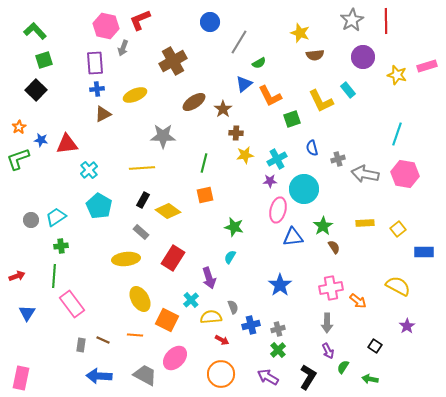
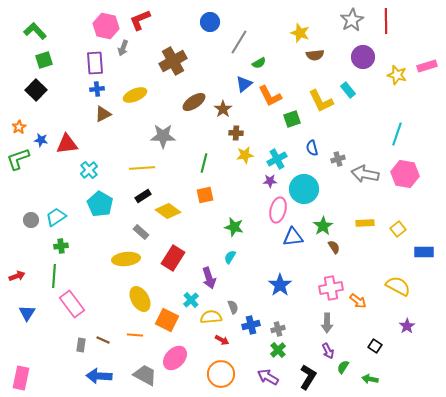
black rectangle at (143, 200): moved 4 px up; rotated 28 degrees clockwise
cyan pentagon at (99, 206): moved 1 px right, 2 px up
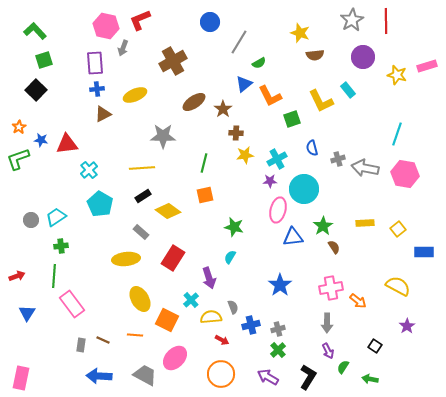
gray arrow at (365, 174): moved 6 px up
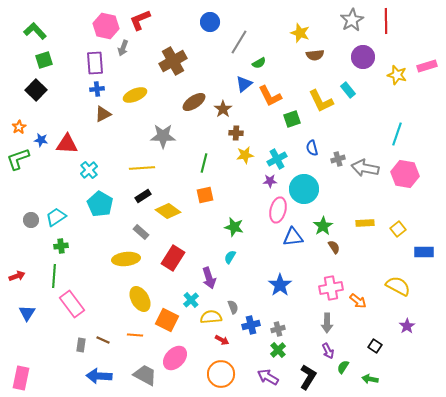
red triangle at (67, 144): rotated 10 degrees clockwise
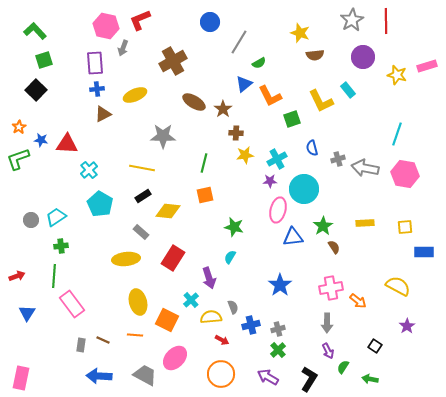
brown ellipse at (194, 102): rotated 65 degrees clockwise
yellow line at (142, 168): rotated 15 degrees clockwise
yellow diamond at (168, 211): rotated 30 degrees counterclockwise
yellow square at (398, 229): moved 7 px right, 2 px up; rotated 35 degrees clockwise
yellow ellipse at (140, 299): moved 2 px left, 3 px down; rotated 15 degrees clockwise
black L-shape at (308, 377): moved 1 px right, 2 px down
